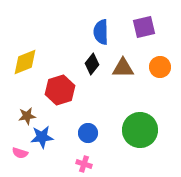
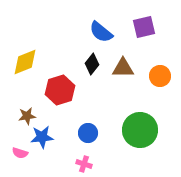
blue semicircle: rotated 50 degrees counterclockwise
orange circle: moved 9 px down
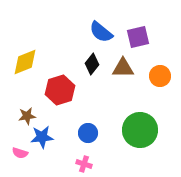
purple square: moved 6 px left, 10 px down
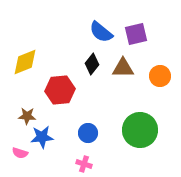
purple square: moved 2 px left, 3 px up
red hexagon: rotated 12 degrees clockwise
brown star: rotated 12 degrees clockwise
